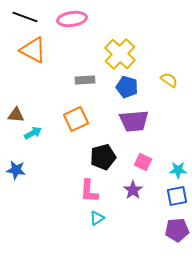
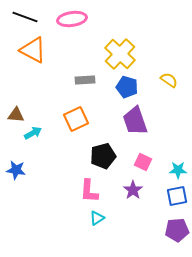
purple trapezoid: moved 1 px right; rotated 76 degrees clockwise
black pentagon: moved 1 px up
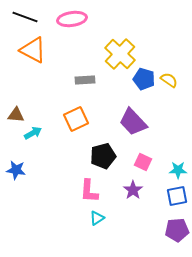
blue pentagon: moved 17 px right, 8 px up
purple trapezoid: moved 2 px left, 1 px down; rotated 24 degrees counterclockwise
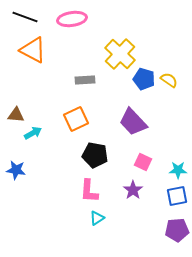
black pentagon: moved 8 px left, 1 px up; rotated 25 degrees clockwise
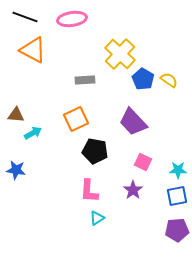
blue pentagon: moved 1 px left; rotated 15 degrees clockwise
black pentagon: moved 4 px up
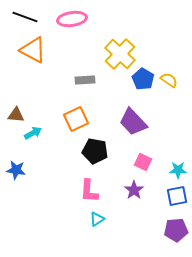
purple star: moved 1 px right
cyan triangle: moved 1 px down
purple pentagon: moved 1 px left
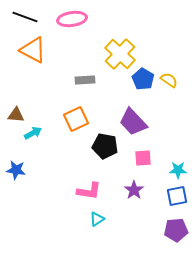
black pentagon: moved 10 px right, 5 px up
pink square: moved 4 px up; rotated 30 degrees counterclockwise
pink L-shape: rotated 85 degrees counterclockwise
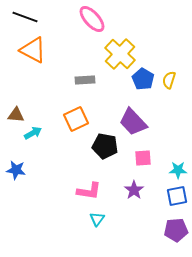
pink ellipse: moved 20 px right; rotated 56 degrees clockwise
yellow semicircle: rotated 108 degrees counterclockwise
cyan triangle: rotated 21 degrees counterclockwise
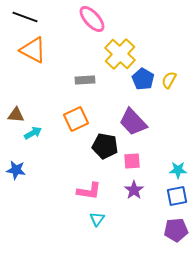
yellow semicircle: rotated 12 degrees clockwise
pink square: moved 11 px left, 3 px down
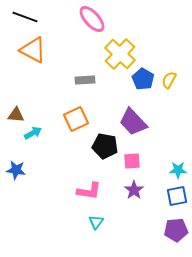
cyan triangle: moved 1 px left, 3 px down
